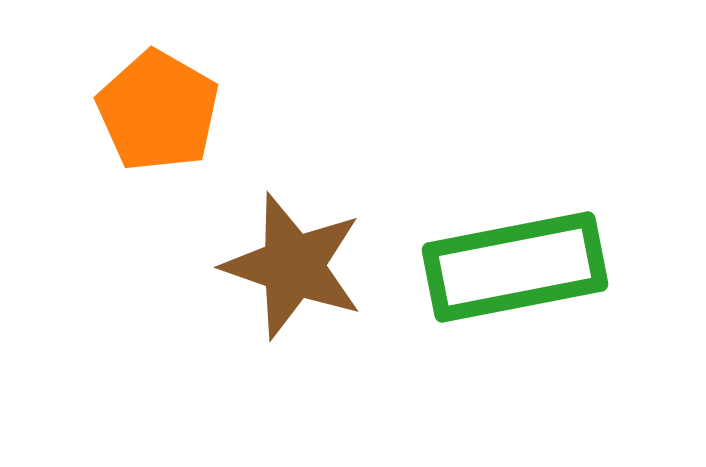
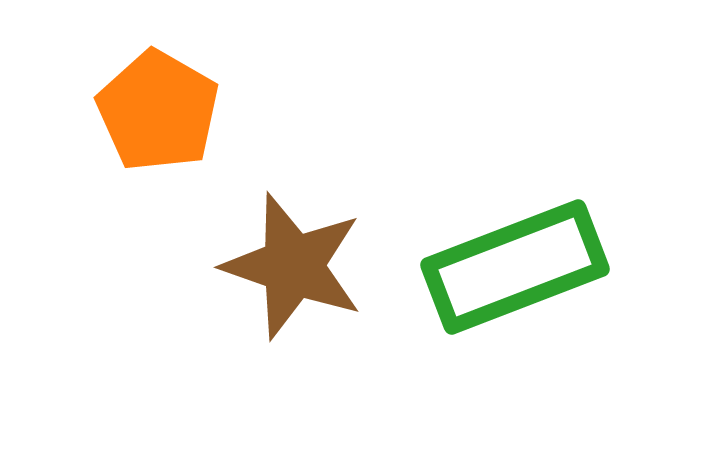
green rectangle: rotated 10 degrees counterclockwise
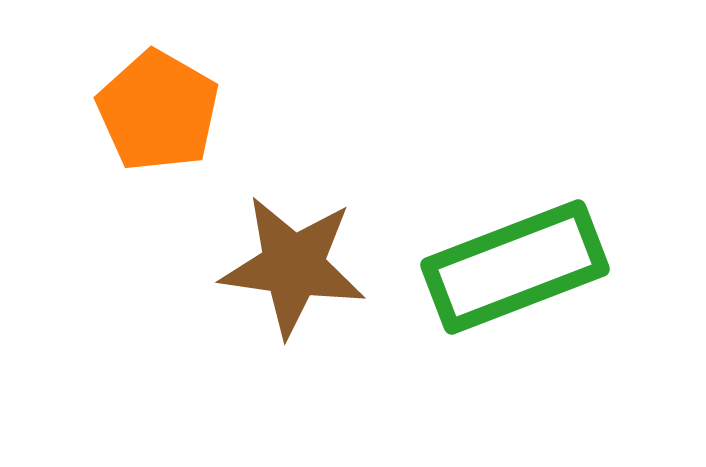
brown star: rotated 11 degrees counterclockwise
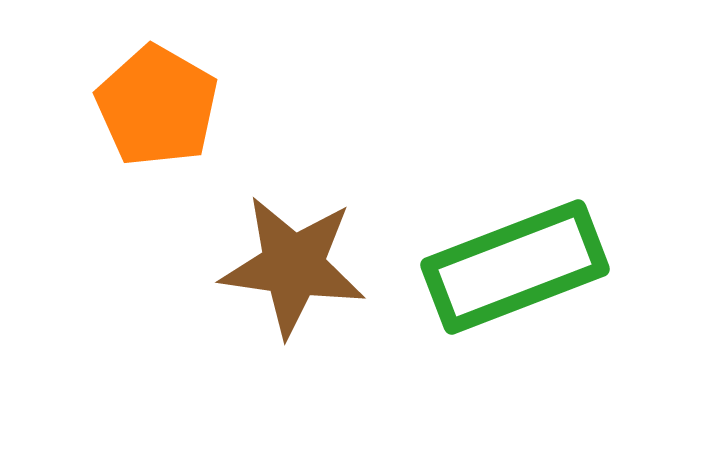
orange pentagon: moved 1 px left, 5 px up
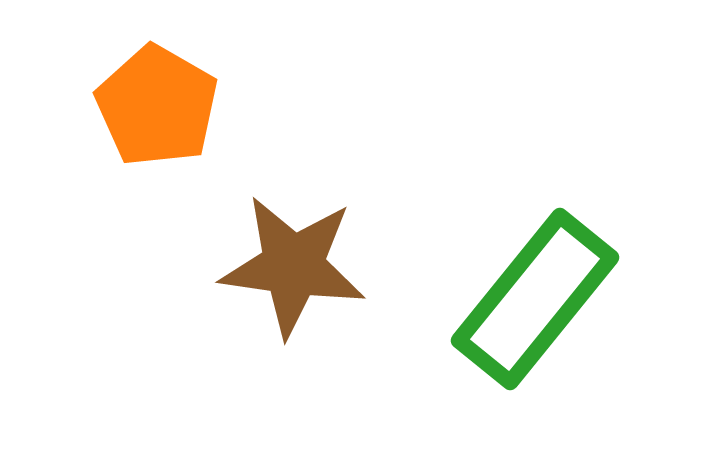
green rectangle: moved 20 px right, 32 px down; rotated 30 degrees counterclockwise
